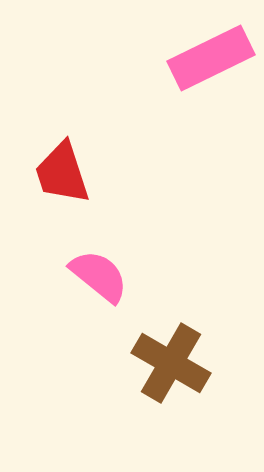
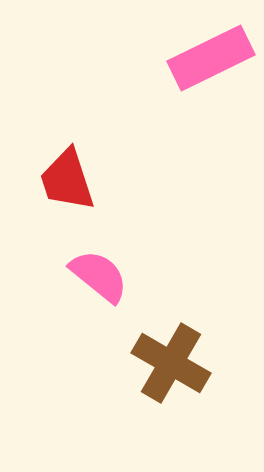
red trapezoid: moved 5 px right, 7 px down
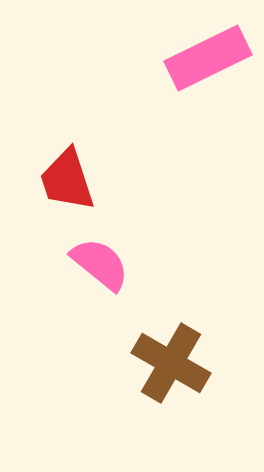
pink rectangle: moved 3 px left
pink semicircle: moved 1 px right, 12 px up
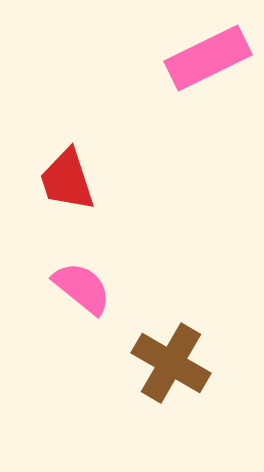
pink semicircle: moved 18 px left, 24 px down
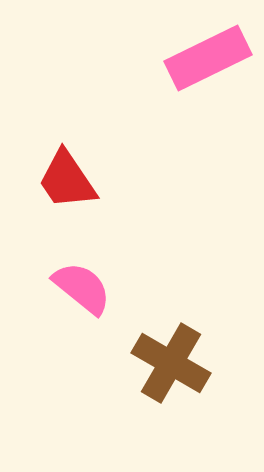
red trapezoid: rotated 16 degrees counterclockwise
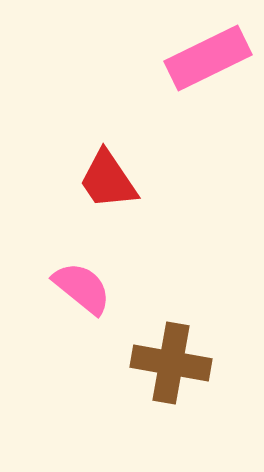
red trapezoid: moved 41 px right
brown cross: rotated 20 degrees counterclockwise
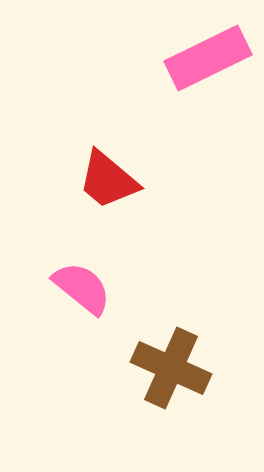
red trapezoid: rotated 16 degrees counterclockwise
brown cross: moved 5 px down; rotated 14 degrees clockwise
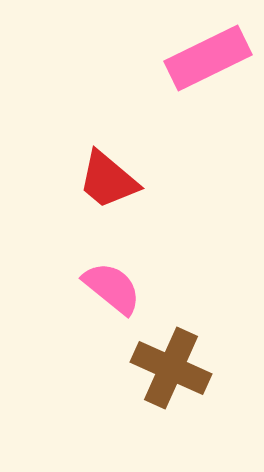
pink semicircle: moved 30 px right
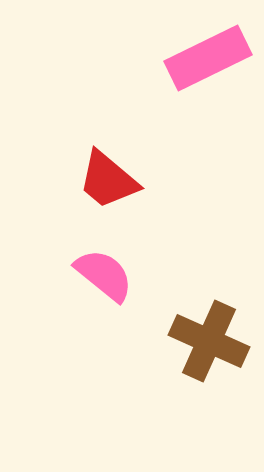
pink semicircle: moved 8 px left, 13 px up
brown cross: moved 38 px right, 27 px up
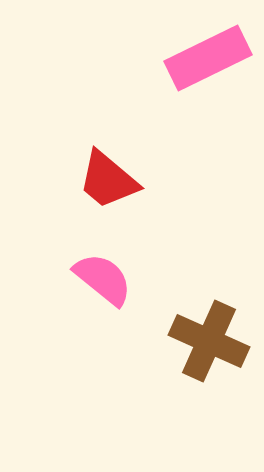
pink semicircle: moved 1 px left, 4 px down
